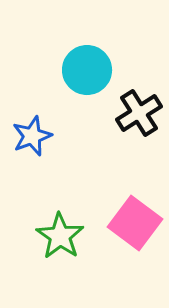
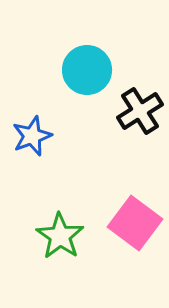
black cross: moved 1 px right, 2 px up
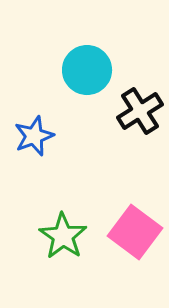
blue star: moved 2 px right
pink square: moved 9 px down
green star: moved 3 px right
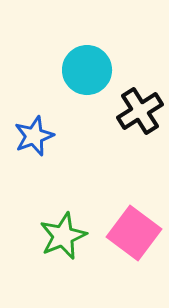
pink square: moved 1 px left, 1 px down
green star: rotated 15 degrees clockwise
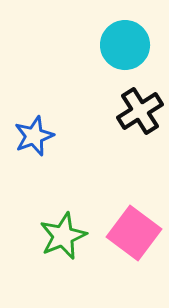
cyan circle: moved 38 px right, 25 px up
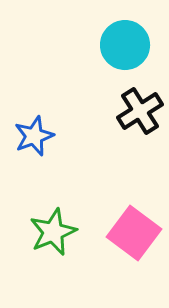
green star: moved 10 px left, 4 px up
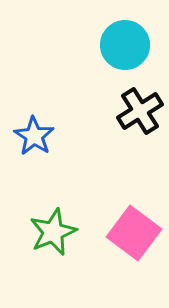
blue star: rotated 18 degrees counterclockwise
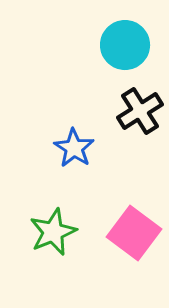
blue star: moved 40 px right, 12 px down
